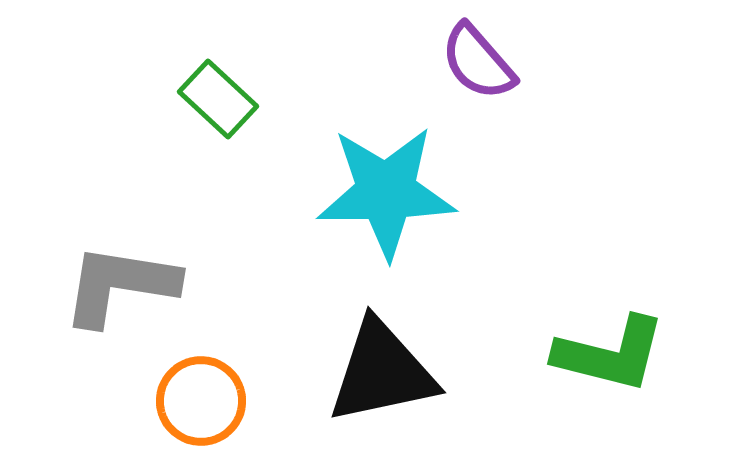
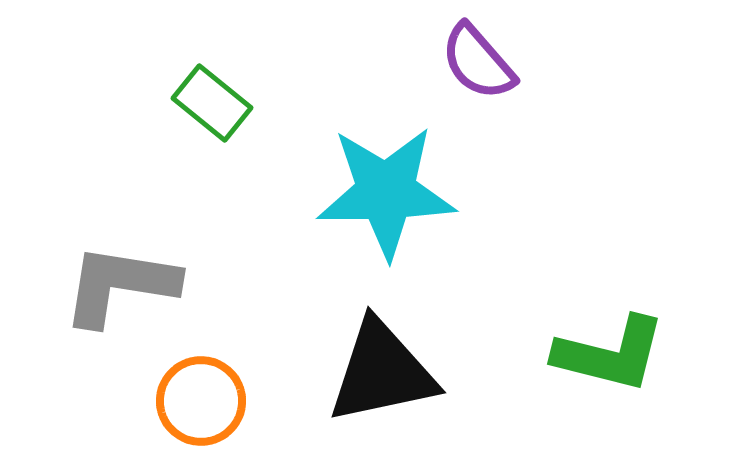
green rectangle: moved 6 px left, 4 px down; rotated 4 degrees counterclockwise
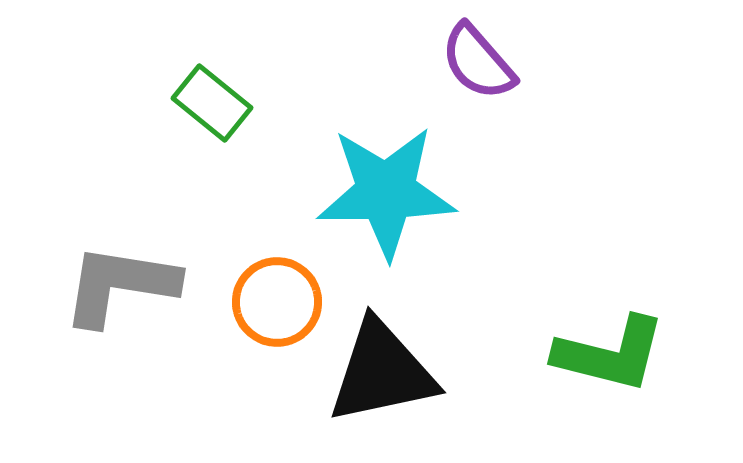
orange circle: moved 76 px right, 99 px up
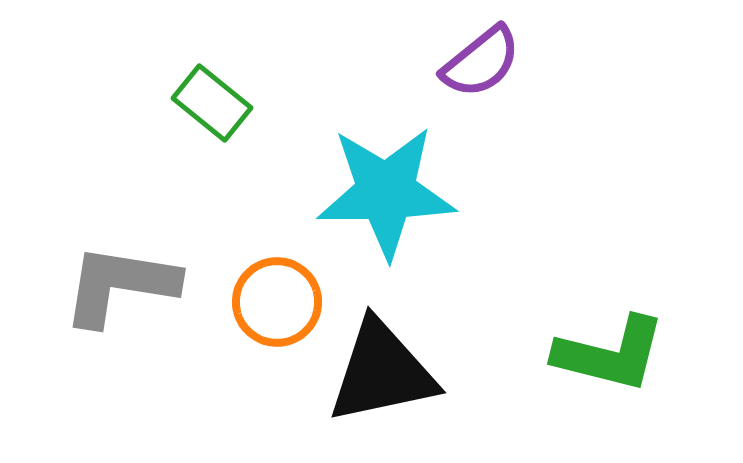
purple semicircle: moved 3 px right; rotated 88 degrees counterclockwise
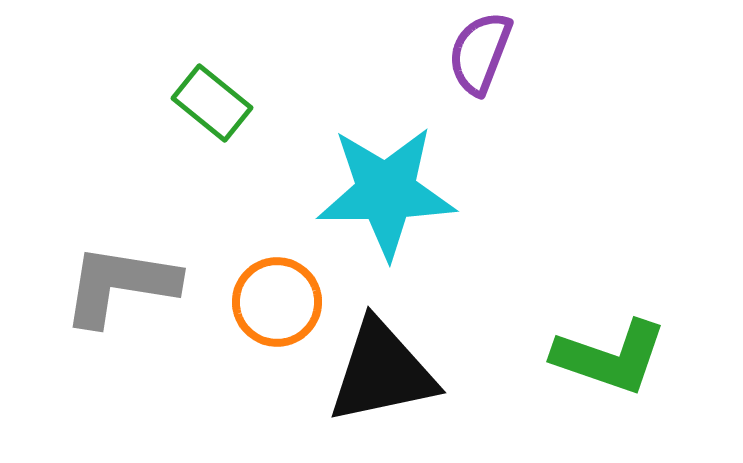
purple semicircle: moved 1 px left, 9 px up; rotated 150 degrees clockwise
green L-shape: moved 3 px down; rotated 5 degrees clockwise
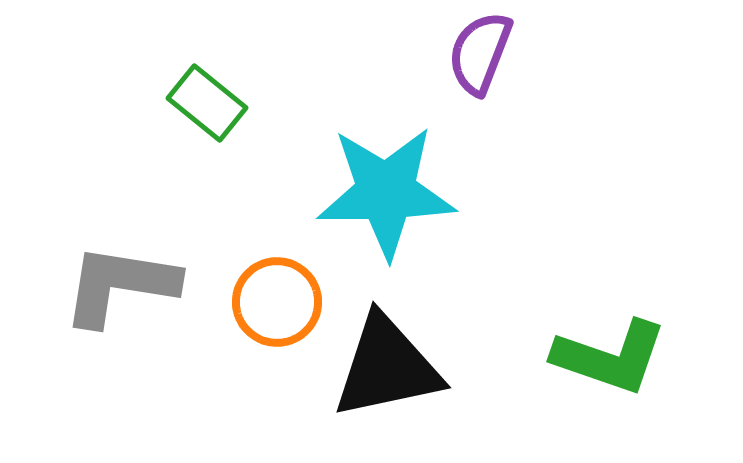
green rectangle: moved 5 px left
black triangle: moved 5 px right, 5 px up
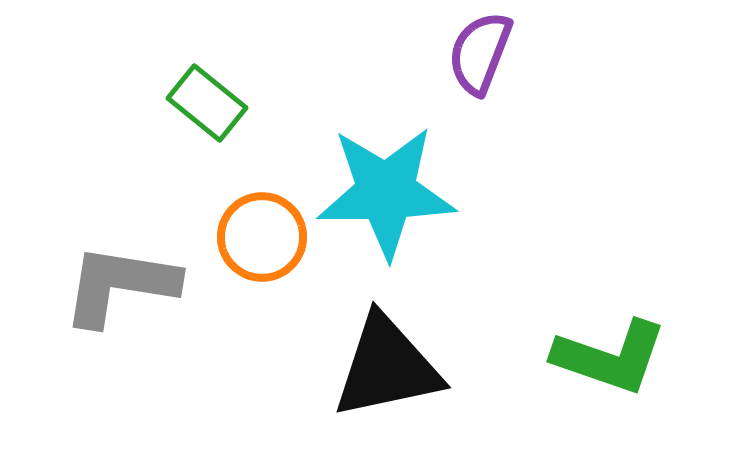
orange circle: moved 15 px left, 65 px up
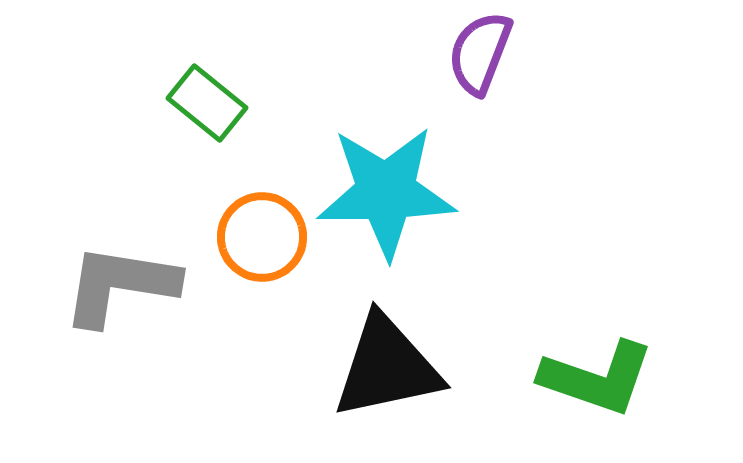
green L-shape: moved 13 px left, 21 px down
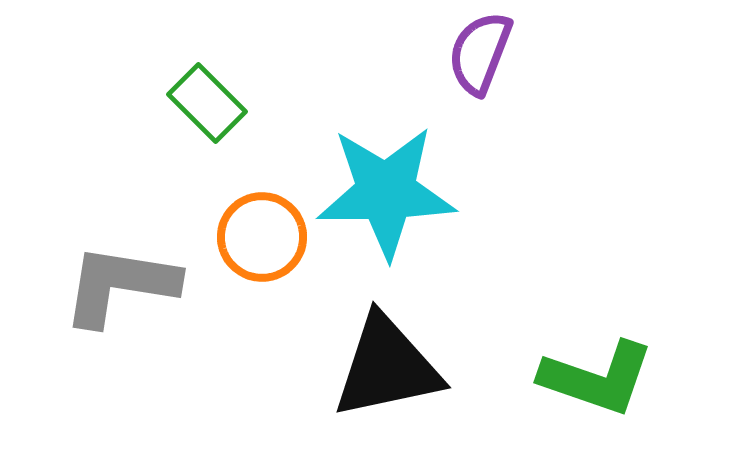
green rectangle: rotated 6 degrees clockwise
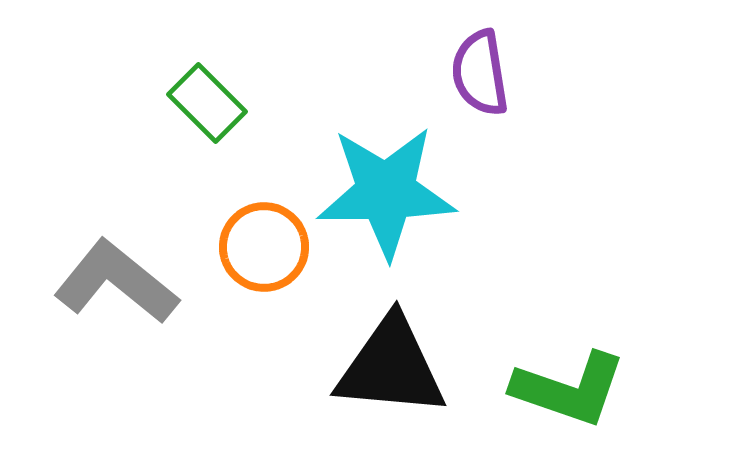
purple semicircle: moved 20 px down; rotated 30 degrees counterclockwise
orange circle: moved 2 px right, 10 px down
gray L-shape: moved 4 px left, 3 px up; rotated 30 degrees clockwise
black triangle: moved 4 px right; rotated 17 degrees clockwise
green L-shape: moved 28 px left, 11 px down
